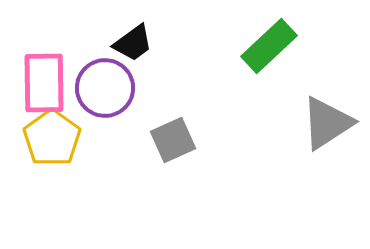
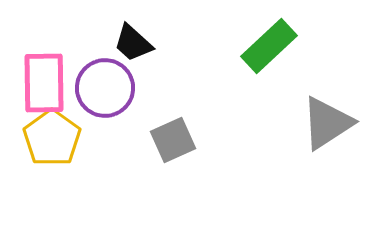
black trapezoid: rotated 78 degrees clockwise
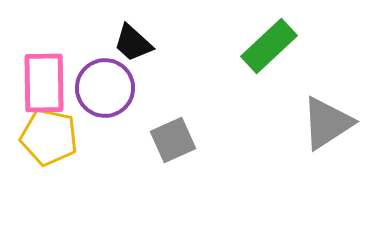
yellow pentagon: moved 3 px left, 1 px up; rotated 24 degrees counterclockwise
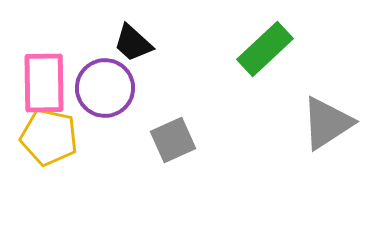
green rectangle: moved 4 px left, 3 px down
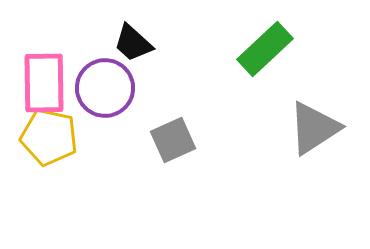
gray triangle: moved 13 px left, 5 px down
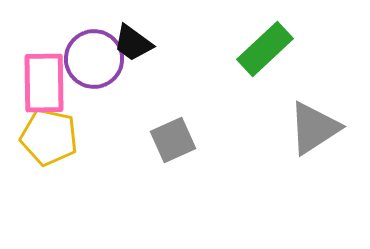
black trapezoid: rotated 6 degrees counterclockwise
purple circle: moved 11 px left, 29 px up
